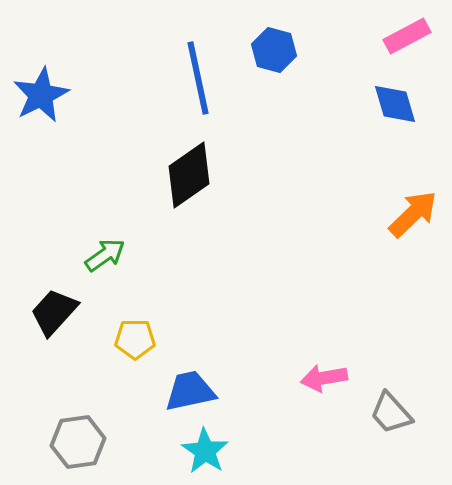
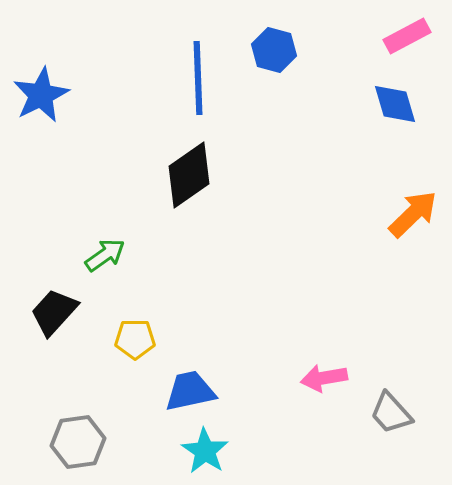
blue line: rotated 10 degrees clockwise
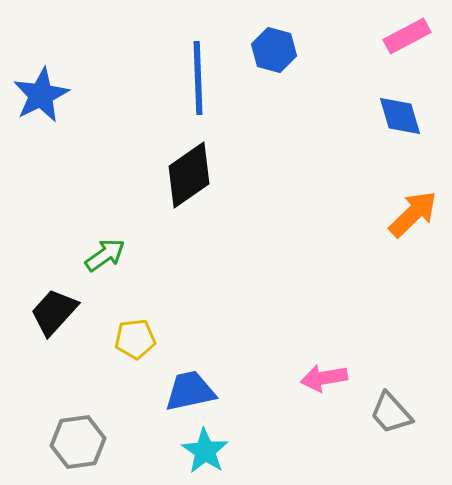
blue diamond: moved 5 px right, 12 px down
yellow pentagon: rotated 6 degrees counterclockwise
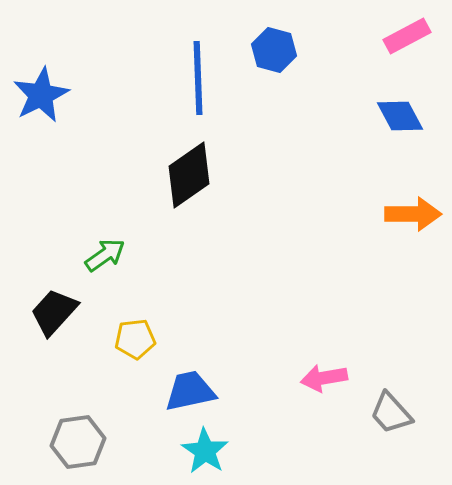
blue diamond: rotated 12 degrees counterclockwise
orange arrow: rotated 44 degrees clockwise
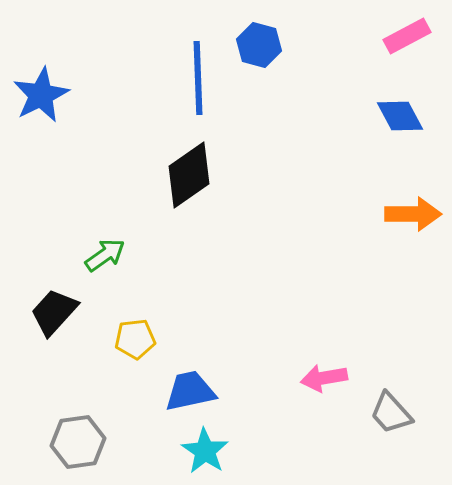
blue hexagon: moved 15 px left, 5 px up
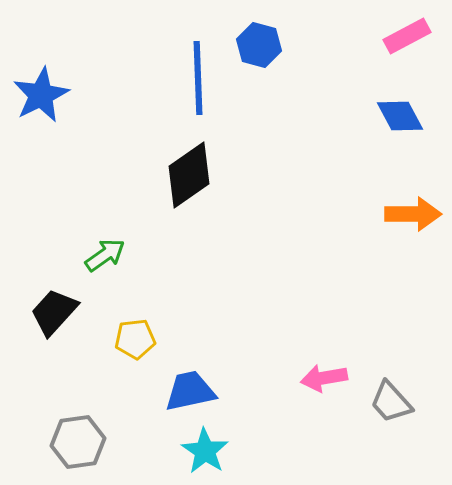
gray trapezoid: moved 11 px up
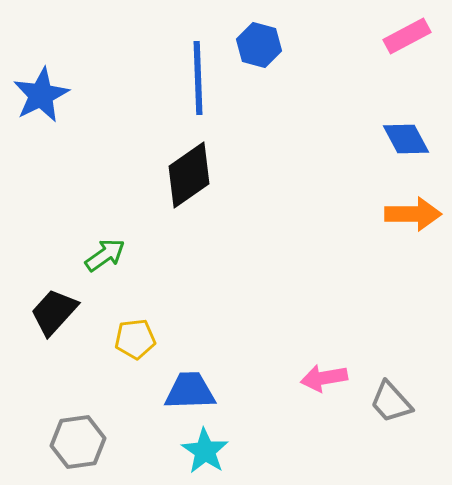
blue diamond: moved 6 px right, 23 px down
blue trapezoid: rotated 10 degrees clockwise
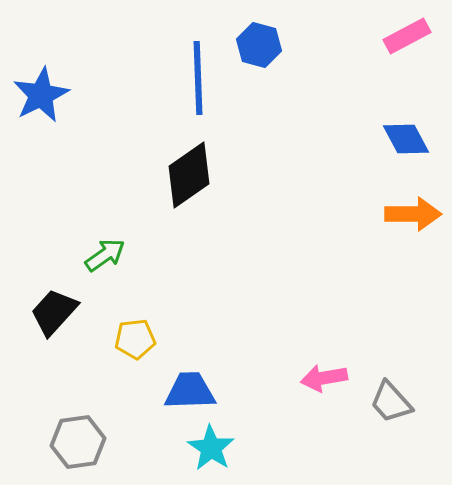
cyan star: moved 6 px right, 3 px up
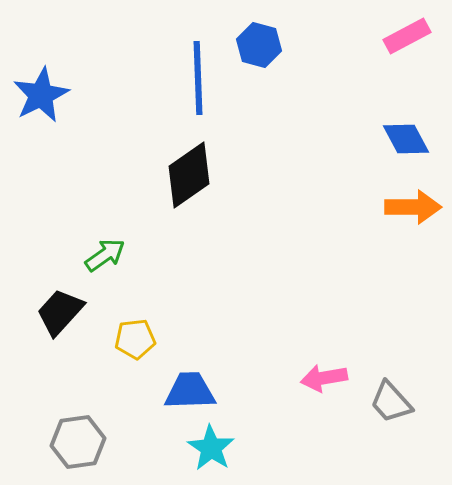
orange arrow: moved 7 px up
black trapezoid: moved 6 px right
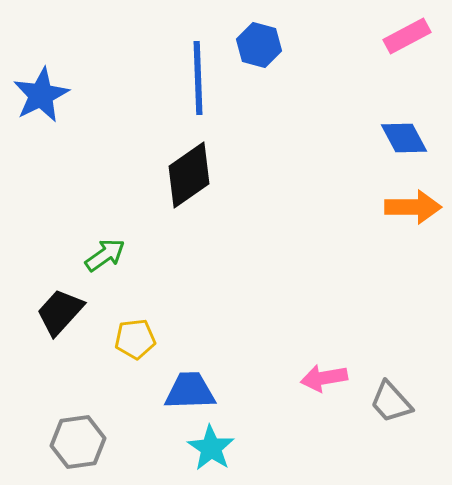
blue diamond: moved 2 px left, 1 px up
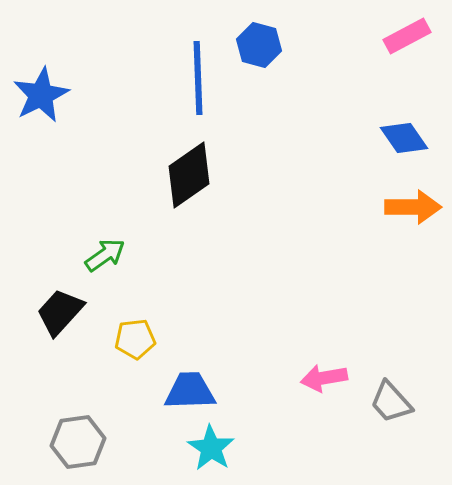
blue diamond: rotated 6 degrees counterclockwise
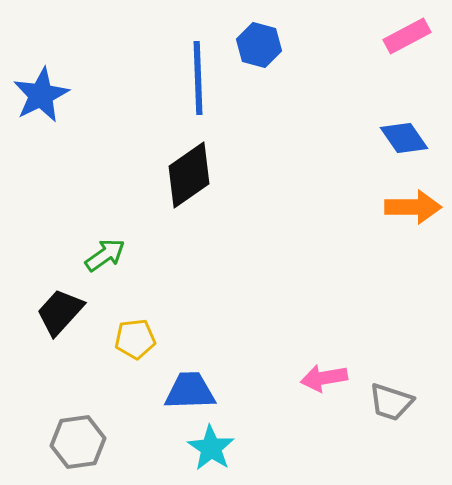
gray trapezoid: rotated 30 degrees counterclockwise
